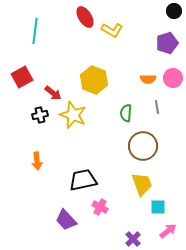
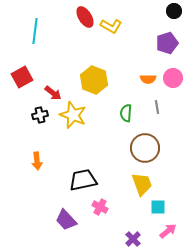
yellow L-shape: moved 1 px left, 4 px up
brown circle: moved 2 px right, 2 px down
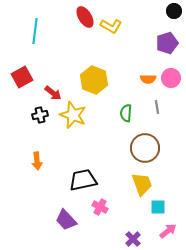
pink circle: moved 2 px left
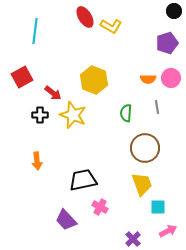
black cross: rotated 14 degrees clockwise
pink arrow: rotated 12 degrees clockwise
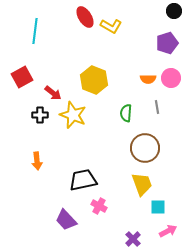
pink cross: moved 1 px left, 1 px up
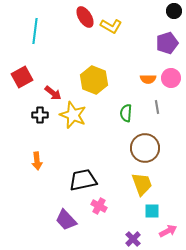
cyan square: moved 6 px left, 4 px down
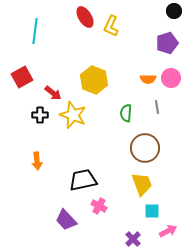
yellow L-shape: rotated 85 degrees clockwise
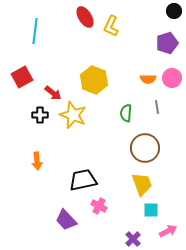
pink circle: moved 1 px right
cyan square: moved 1 px left, 1 px up
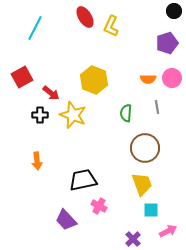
cyan line: moved 3 px up; rotated 20 degrees clockwise
red arrow: moved 2 px left
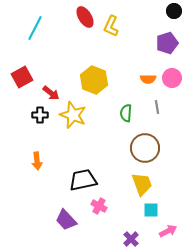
purple cross: moved 2 px left
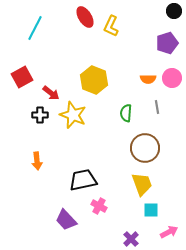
pink arrow: moved 1 px right, 1 px down
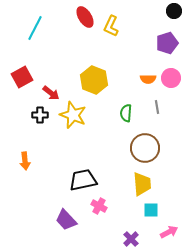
pink circle: moved 1 px left
orange arrow: moved 12 px left
yellow trapezoid: rotated 15 degrees clockwise
